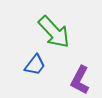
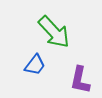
purple L-shape: rotated 16 degrees counterclockwise
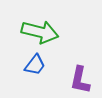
green arrow: moved 14 px left; rotated 33 degrees counterclockwise
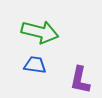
blue trapezoid: rotated 120 degrees counterclockwise
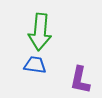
green arrow: rotated 81 degrees clockwise
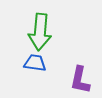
blue trapezoid: moved 2 px up
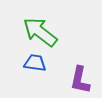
green arrow: rotated 123 degrees clockwise
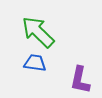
green arrow: moved 2 px left; rotated 6 degrees clockwise
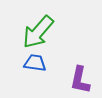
green arrow: rotated 93 degrees counterclockwise
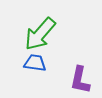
green arrow: moved 2 px right, 2 px down
